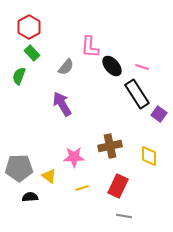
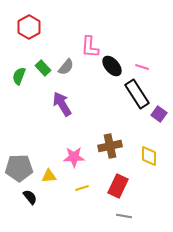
green rectangle: moved 11 px right, 15 px down
yellow triangle: rotated 42 degrees counterclockwise
black semicircle: rotated 56 degrees clockwise
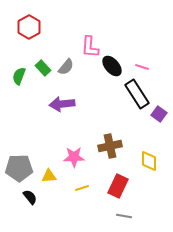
purple arrow: rotated 65 degrees counterclockwise
yellow diamond: moved 5 px down
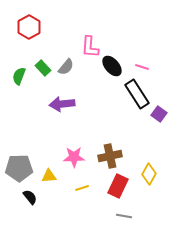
brown cross: moved 10 px down
yellow diamond: moved 13 px down; rotated 30 degrees clockwise
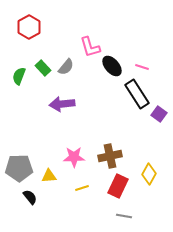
pink L-shape: rotated 20 degrees counterclockwise
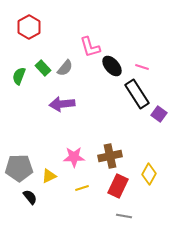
gray semicircle: moved 1 px left, 1 px down
yellow triangle: rotated 21 degrees counterclockwise
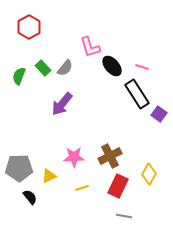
purple arrow: rotated 45 degrees counterclockwise
brown cross: rotated 15 degrees counterclockwise
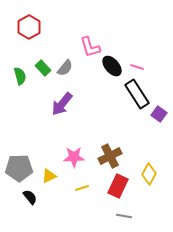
pink line: moved 5 px left
green semicircle: moved 1 px right; rotated 144 degrees clockwise
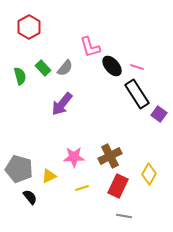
gray pentagon: moved 1 px down; rotated 16 degrees clockwise
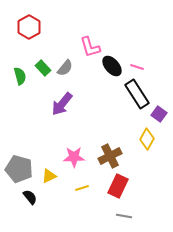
yellow diamond: moved 2 px left, 35 px up
